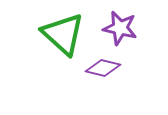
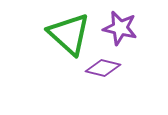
green triangle: moved 6 px right
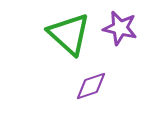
purple diamond: moved 12 px left, 18 px down; rotated 32 degrees counterclockwise
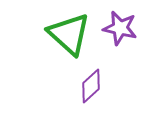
purple diamond: rotated 24 degrees counterclockwise
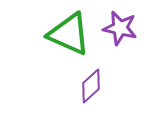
green triangle: rotated 18 degrees counterclockwise
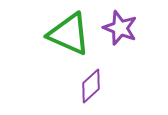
purple star: rotated 8 degrees clockwise
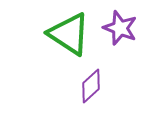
green triangle: rotated 9 degrees clockwise
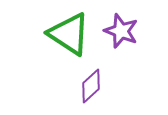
purple star: moved 1 px right, 3 px down
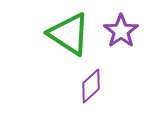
purple star: rotated 16 degrees clockwise
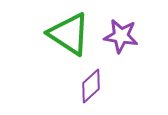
purple star: moved 5 px down; rotated 28 degrees counterclockwise
